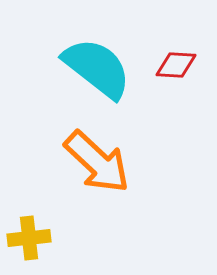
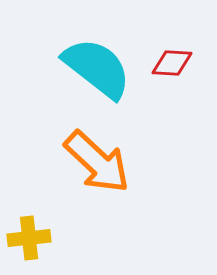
red diamond: moved 4 px left, 2 px up
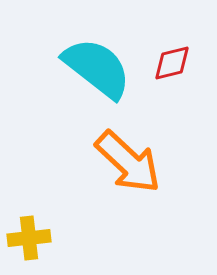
red diamond: rotated 18 degrees counterclockwise
orange arrow: moved 31 px right
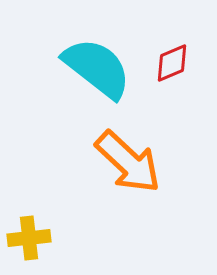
red diamond: rotated 9 degrees counterclockwise
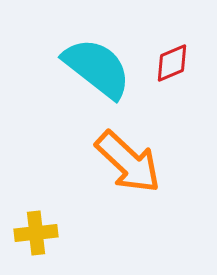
yellow cross: moved 7 px right, 5 px up
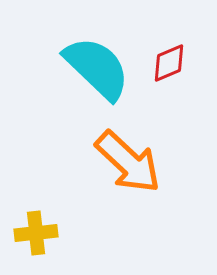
red diamond: moved 3 px left
cyan semicircle: rotated 6 degrees clockwise
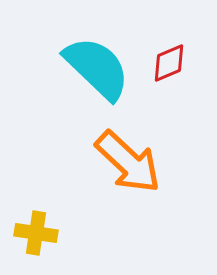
yellow cross: rotated 15 degrees clockwise
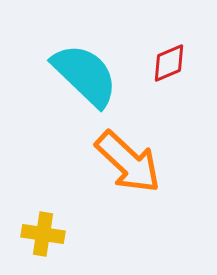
cyan semicircle: moved 12 px left, 7 px down
yellow cross: moved 7 px right, 1 px down
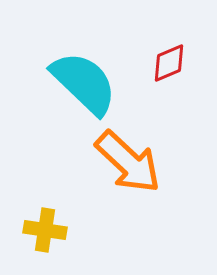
cyan semicircle: moved 1 px left, 8 px down
yellow cross: moved 2 px right, 4 px up
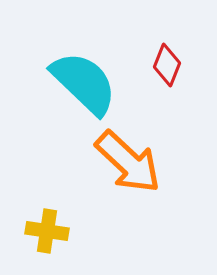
red diamond: moved 2 px left, 2 px down; rotated 45 degrees counterclockwise
yellow cross: moved 2 px right, 1 px down
